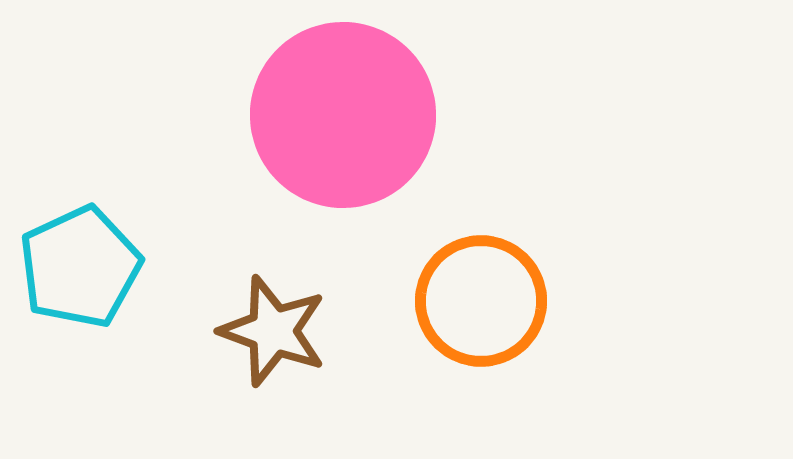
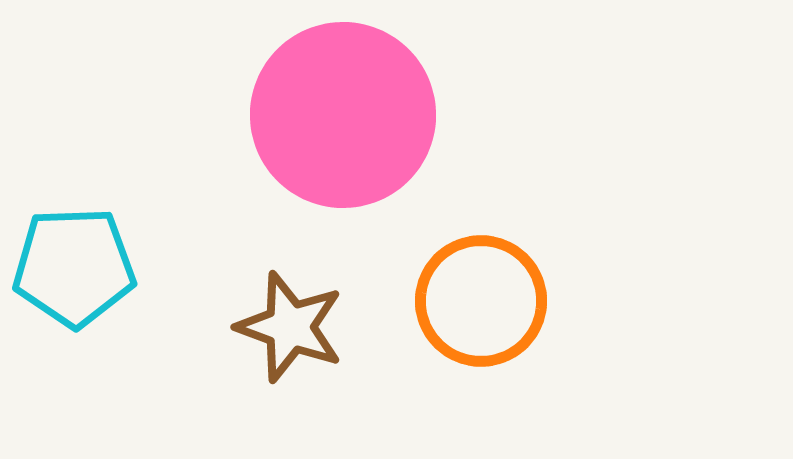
cyan pentagon: moved 6 px left; rotated 23 degrees clockwise
brown star: moved 17 px right, 4 px up
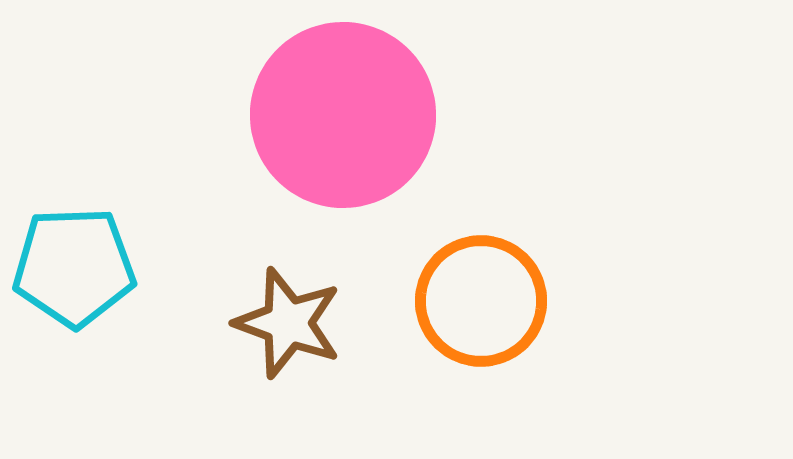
brown star: moved 2 px left, 4 px up
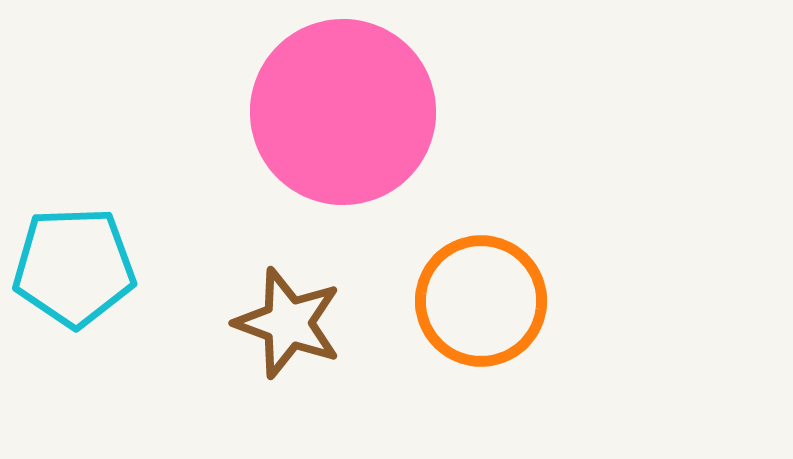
pink circle: moved 3 px up
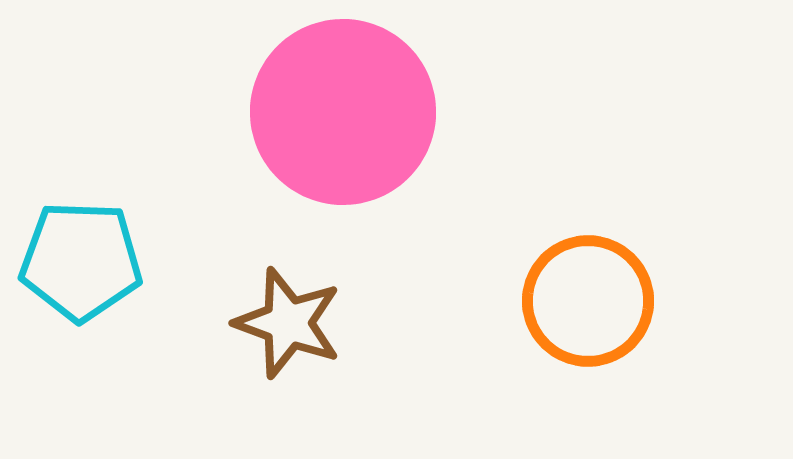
cyan pentagon: moved 7 px right, 6 px up; rotated 4 degrees clockwise
orange circle: moved 107 px right
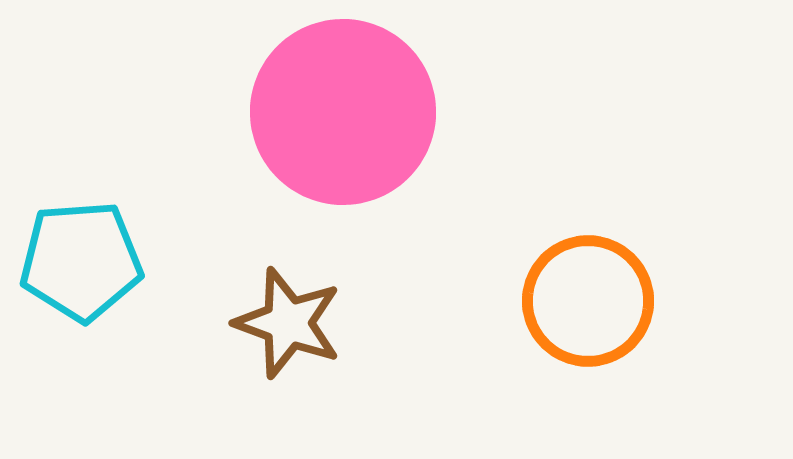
cyan pentagon: rotated 6 degrees counterclockwise
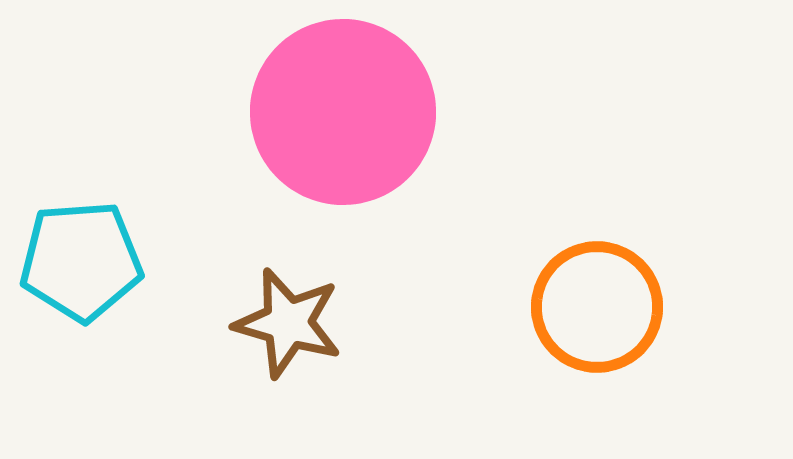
orange circle: moved 9 px right, 6 px down
brown star: rotated 4 degrees counterclockwise
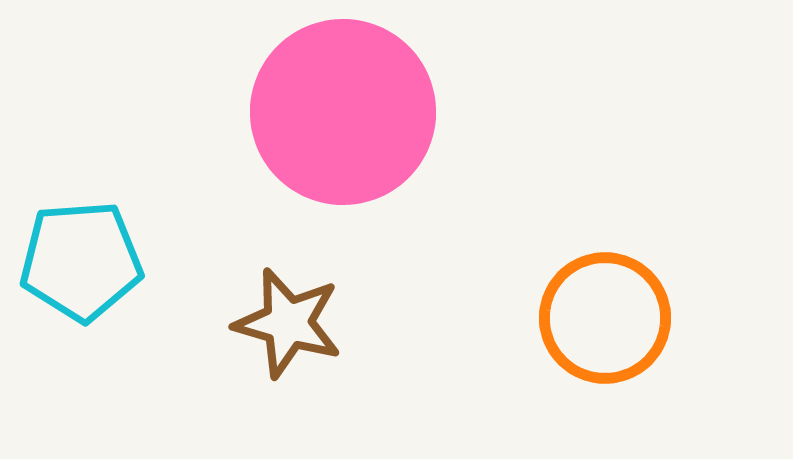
orange circle: moved 8 px right, 11 px down
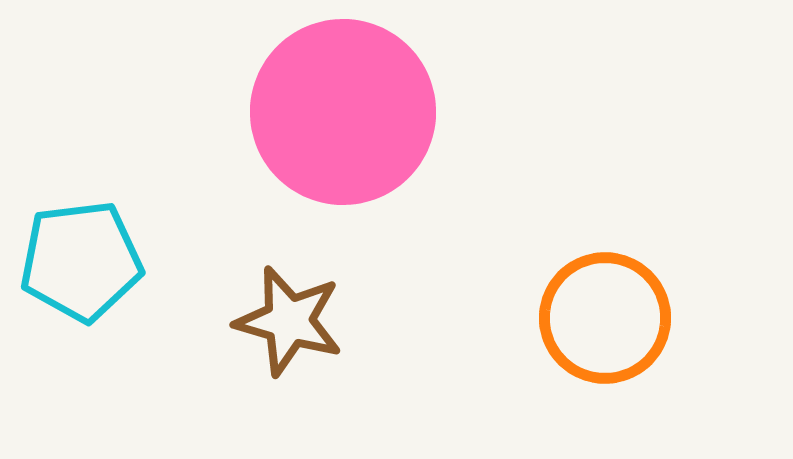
cyan pentagon: rotated 3 degrees counterclockwise
brown star: moved 1 px right, 2 px up
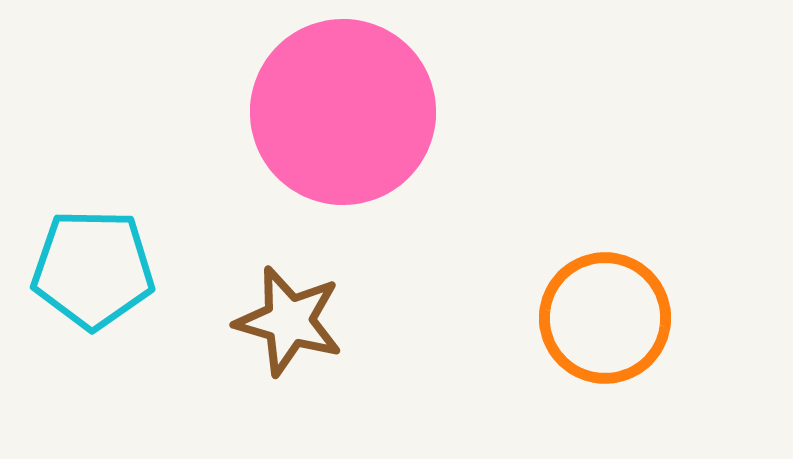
cyan pentagon: moved 12 px right, 8 px down; rotated 8 degrees clockwise
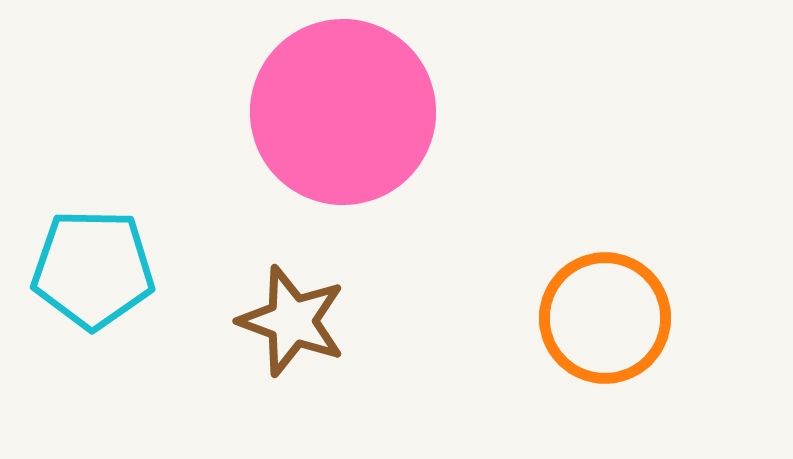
brown star: moved 3 px right; rotated 4 degrees clockwise
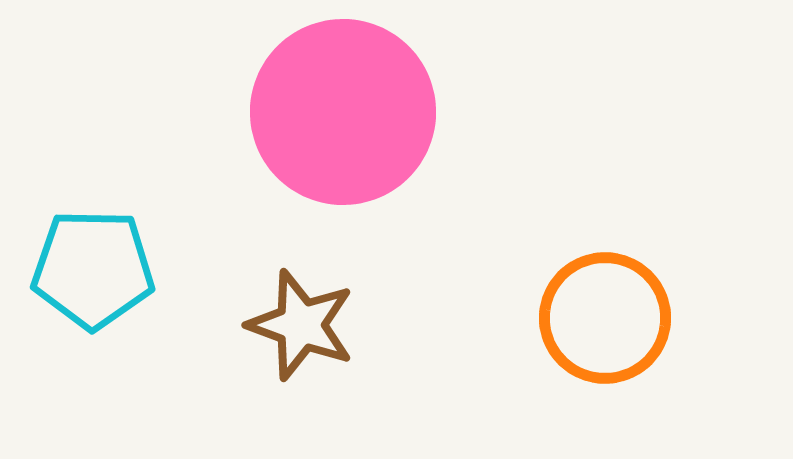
brown star: moved 9 px right, 4 px down
